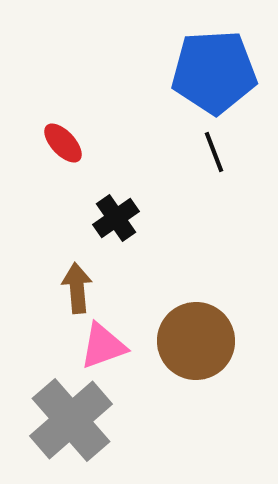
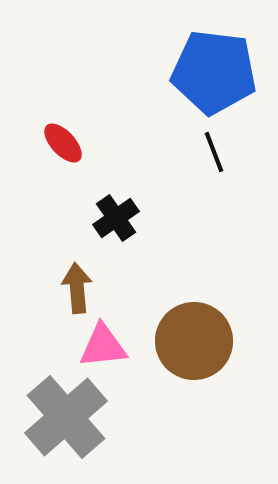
blue pentagon: rotated 10 degrees clockwise
brown circle: moved 2 px left
pink triangle: rotated 14 degrees clockwise
gray cross: moved 5 px left, 3 px up
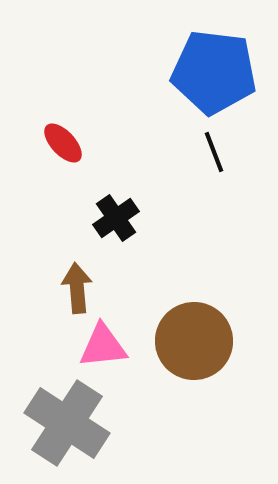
gray cross: moved 1 px right, 6 px down; rotated 16 degrees counterclockwise
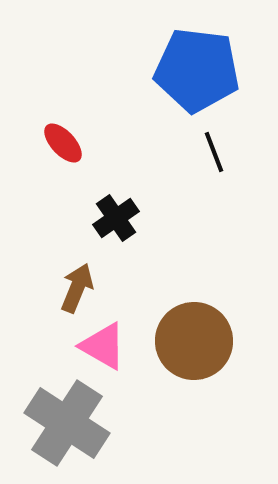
blue pentagon: moved 17 px left, 2 px up
brown arrow: rotated 27 degrees clockwise
pink triangle: rotated 36 degrees clockwise
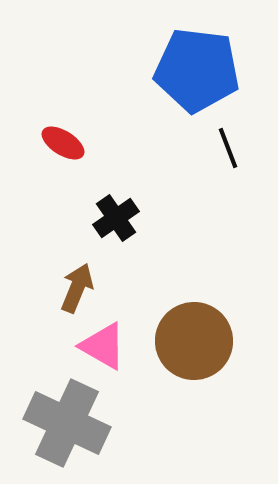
red ellipse: rotated 15 degrees counterclockwise
black line: moved 14 px right, 4 px up
gray cross: rotated 8 degrees counterclockwise
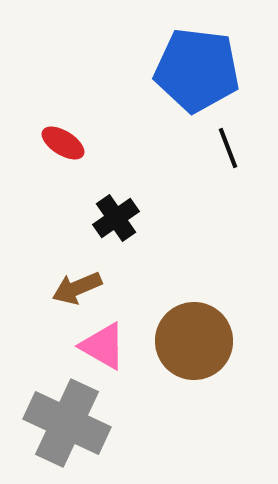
brown arrow: rotated 135 degrees counterclockwise
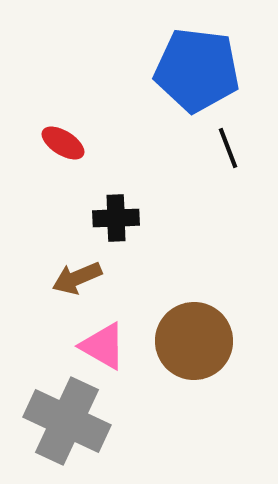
black cross: rotated 33 degrees clockwise
brown arrow: moved 10 px up
gray cross: moved 2 px up
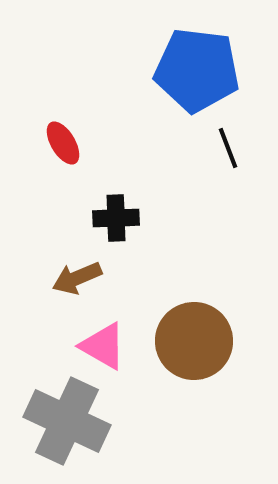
red ellipse: rotated 27 degrees clockwise
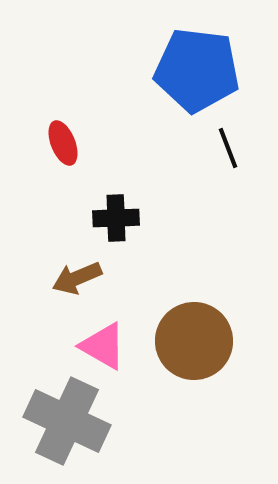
red ellipse: rotated 9 degrees clockwise
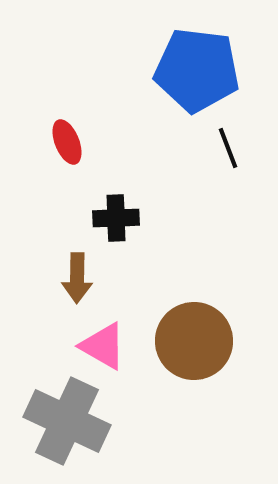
red ellipse: moved 4 px right, 1 px up
brown arrow: rotated 66 degrees counterclockwise
